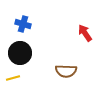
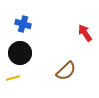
brown semicircle: rotated 45 degrees counterclockwise
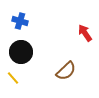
blue cross: moved 3 px left, 3 px up
black circle: moved 1 px right, 1 px up
yellow line: rotated 64 degrees clockwise
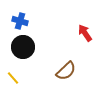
black circle: moved 2 px right, 5 px up
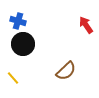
blue cross: moved 2 px left
red arrow: moved 1 px right, 8 px up
black circle: moved 3 px up
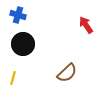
blue cross: moved 6 px up
brown semicircle: moved 1 px right, 2 px down
yellow line: rotated 56 degrees clockwise
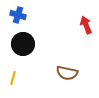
red arrow: rotated 12 degrees clockwise
brown semicircle: rotated 55 degrees clockwise
